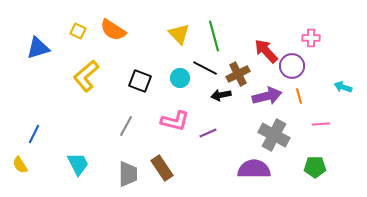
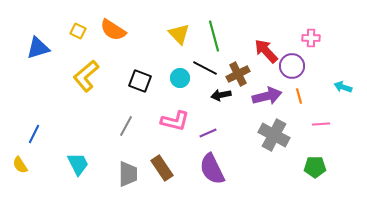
purple semicircle: moved 42 px left; rotated 116 degrees counterclockwise
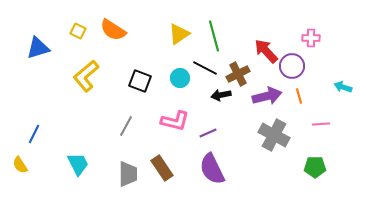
yellow triangle: rotated 40 degrees clockwise
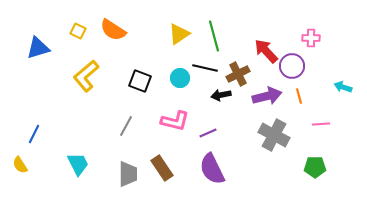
black line: rotated 15 degrees counterclockwise
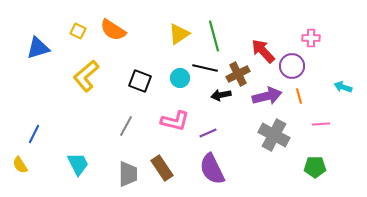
red arrow: moved 3 px left
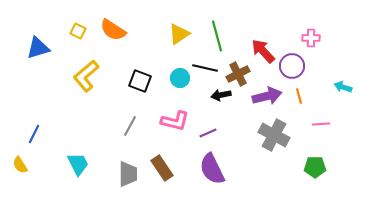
green line: moved 3 px right
gray line: moved 4 px right
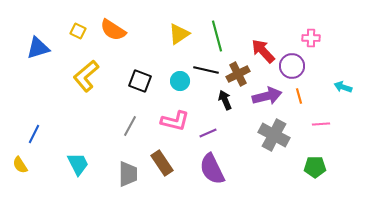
black line: moved 1 px right, 2 px down
cyan circle: moved 3 px down
black arrow: moved 4 px right, 5 px down; rotated 78 degrees clockwise
brown rectangle: moved 5 px up
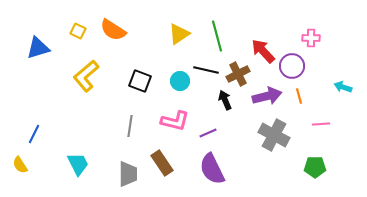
gray line: rotated 20 degrees counterclockwise
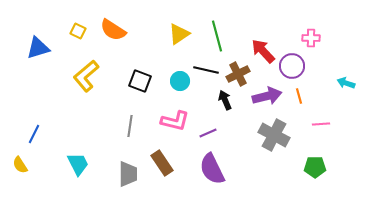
cyan arrow: moved 3 px right, 4 px up
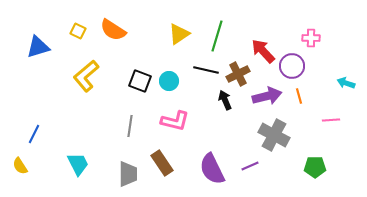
green line: rotated 32 degrees clockwise
blue triangle: moved 1 px up
cyan circle: moved 11 px left
pink line: moved 10 px right, 4 px up
purple line: moved 42 px right, 33 px down
yellow semicircle: moved 1 px down
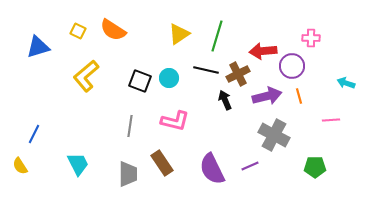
red arrow: rotated 52 degrees counterclockwise
cyan circle: moved 3 px up
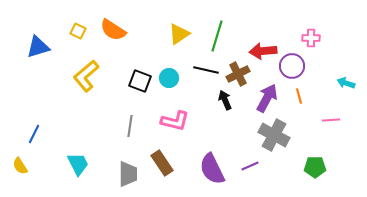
purple arrow: moved 2 px down; rotated 48 degrees counterclockwise
